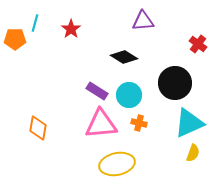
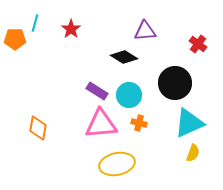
purple triangle: moved 2 px right, 10 px down
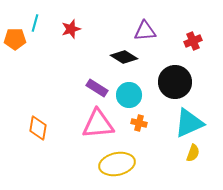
red star: rotated 18 degrees clockwise
red cross: moved 5 px left, 3 px up; rotated 30 degrees clockwise
black circle: moved 1 px up
purple rectangle: moved 3 px up
pink triangle: moved 3 px left
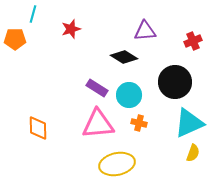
cyan line: moved 2 px left, 9 px up
orange diamond: rotated 10 degrees counterclockwise
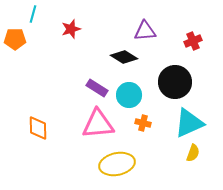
orange cross: moved 4 px right
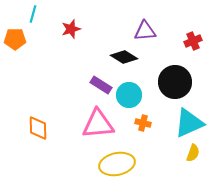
purple rectangle: moved 4 px right, 3 px up
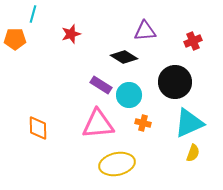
red star: moved 5 px down
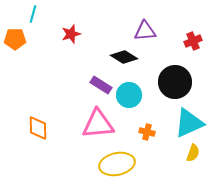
orange cross: moved 4 px right, 9 px down
